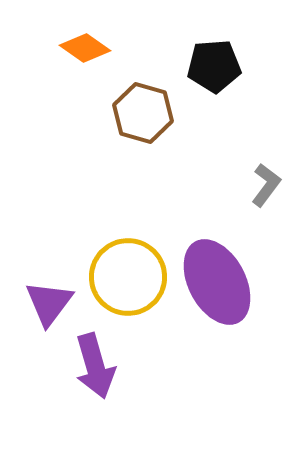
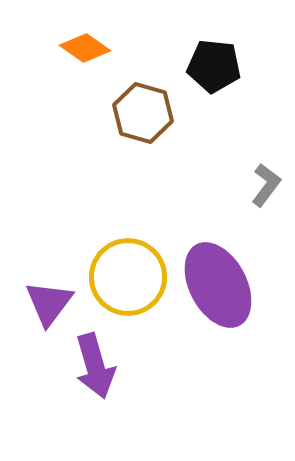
black pentagon: rotated 10 degrees clockwise
purple ellipse: moved 1 px right, 3 px down
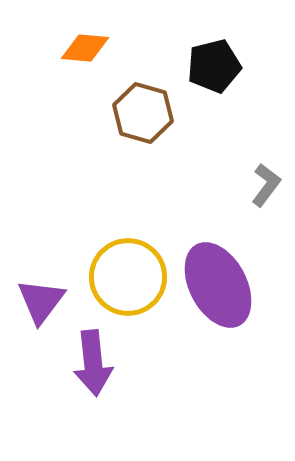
orange diamond: rotated 30 degrees counterclockwise
black pentagon: rotated 20 degrees counterclockwise
purple triangle: moved 8 px left, 2 px up
purple arrow: moved 2 px left, 3 px up; rotated 10 degrees clockwise
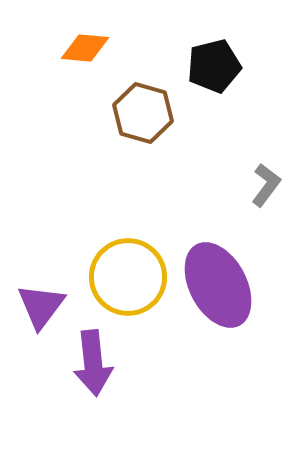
purple triangle: moved 5 px down
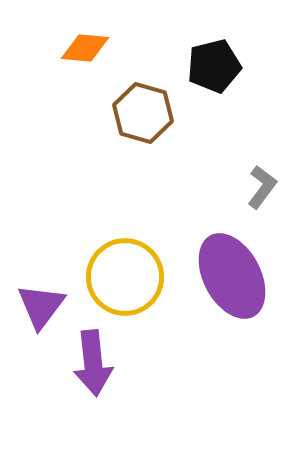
gray L-shape: moved 4 px left, 2 px down
yellow circle: moved 3 px left
purple ellipse: moved 14 px right, 9 px up
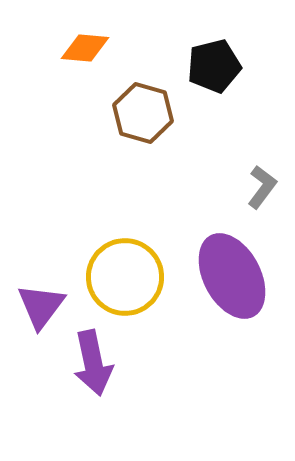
purple arrow: rotated 6 degrees counterclockwise
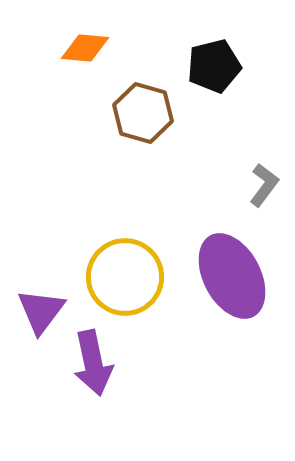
gray L-shape: moved 2 px right, 2 px up
purple triangle: moved 5 px down
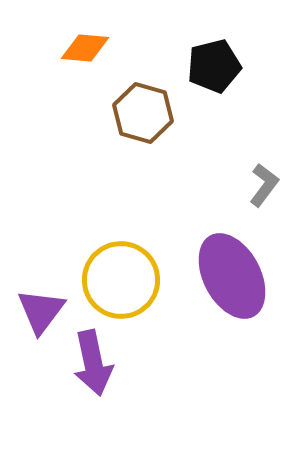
yellow circle: moved 4 px left, 3 px down
